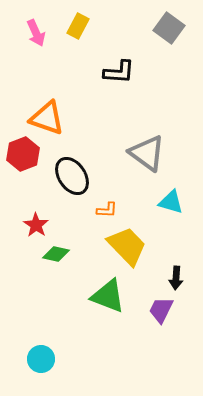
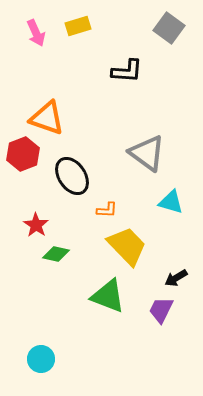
yellow rectangle: rotated 45 degrees clockwise
black L-shape: moved 8 px right, 1 px up
black arrow: rotated 55 degrees clockwise
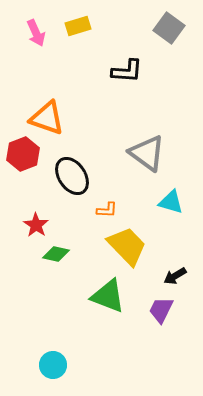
black arrow: moved 1 px left, 2 px up
cyan circle: moved 12 px right, 6 px down
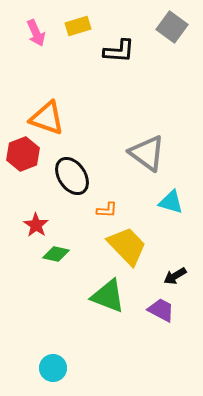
gray square: moved 3 px right, 1 px up
black L-shape: moved 8 px left, 20 px up
purple trapezoid: rotated 92 degrees clockwise
cyan circle: moved 3 px down
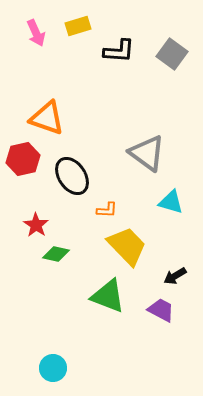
gray square: moved 27 px down
red hexagon: moved 5 px down; rotated 8 degrees clockwise
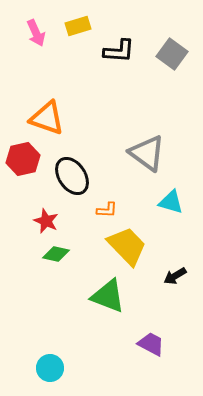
red star: moved 10 px right, 4 px up; rotated 10 degrees counterclockwise
purple trapezoid: moved 10 px left, 34 px down
cyan circle: moved 3 px left
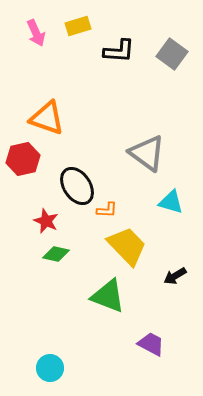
black ellipse: moved 5 px right, 10 px down
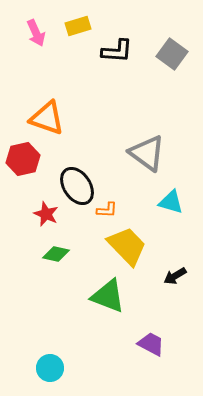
black L-shape: moved 2 px left
red star: moved 7 px up
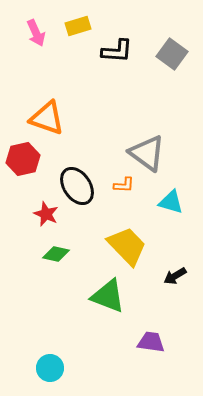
orange L-shape: moved 17 px right, 25 px up
purple trapezoid: moved 2 px up; rotated 20 degrees counterclockwise
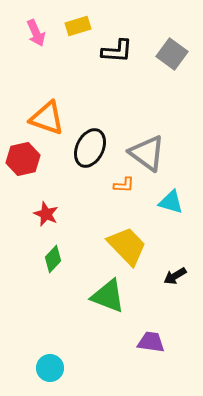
black ellipse: moved 13 px right, 38 px up; rotated 60 degrees clockwise
green diamond: moved 3 px left, 5 px down; rotated 60 degrees counterclockwise
